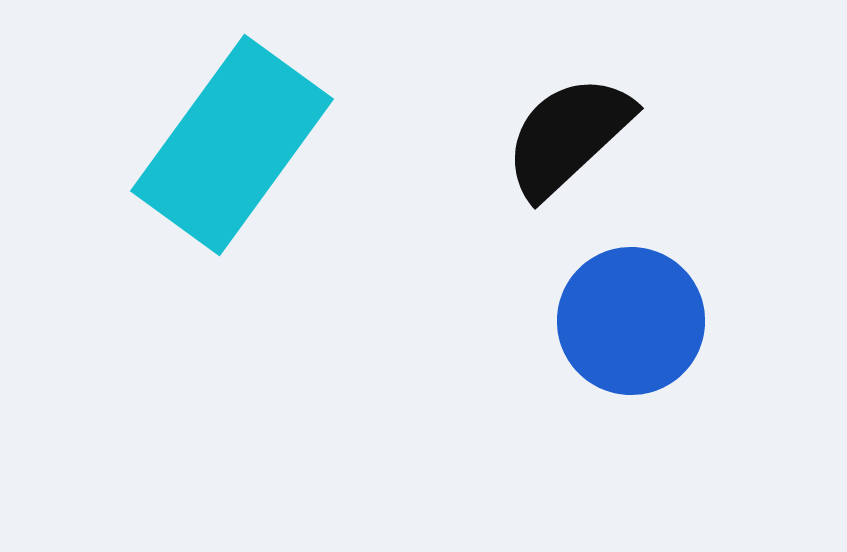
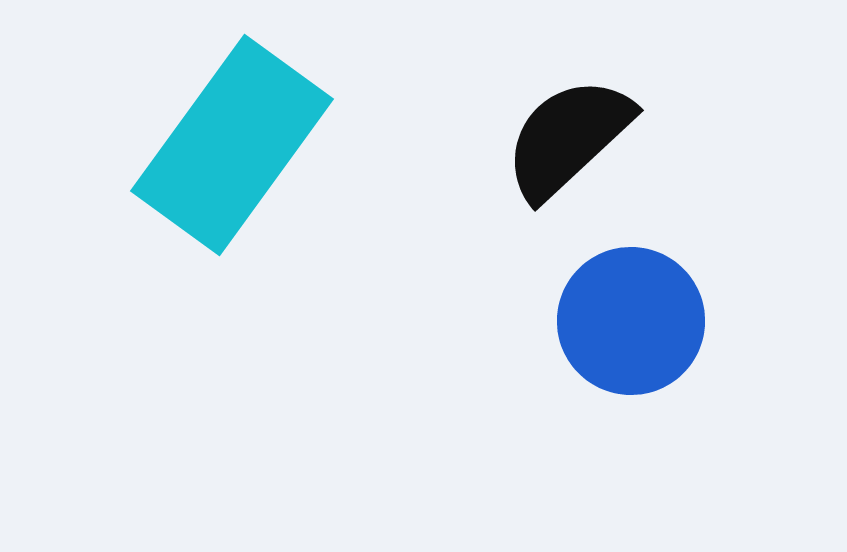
black semicircle: moved 2 px down
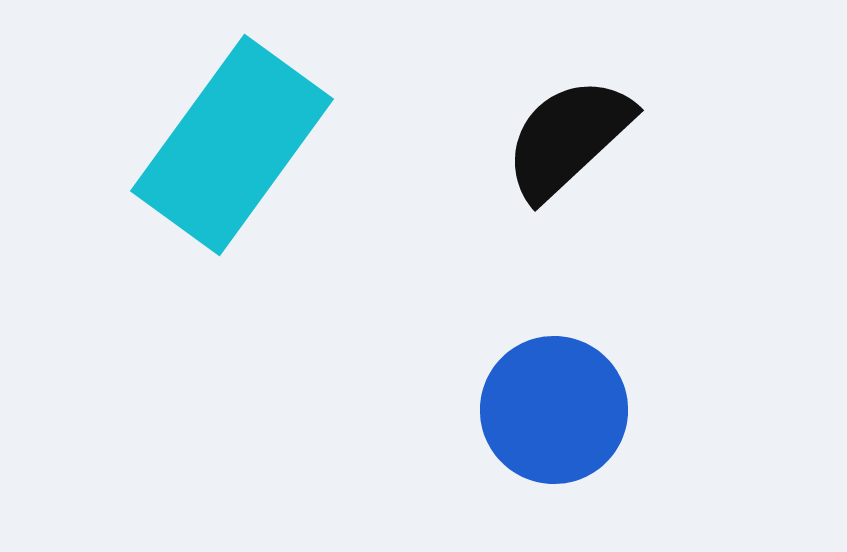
blue circle: moved 77 px left, 89 px down
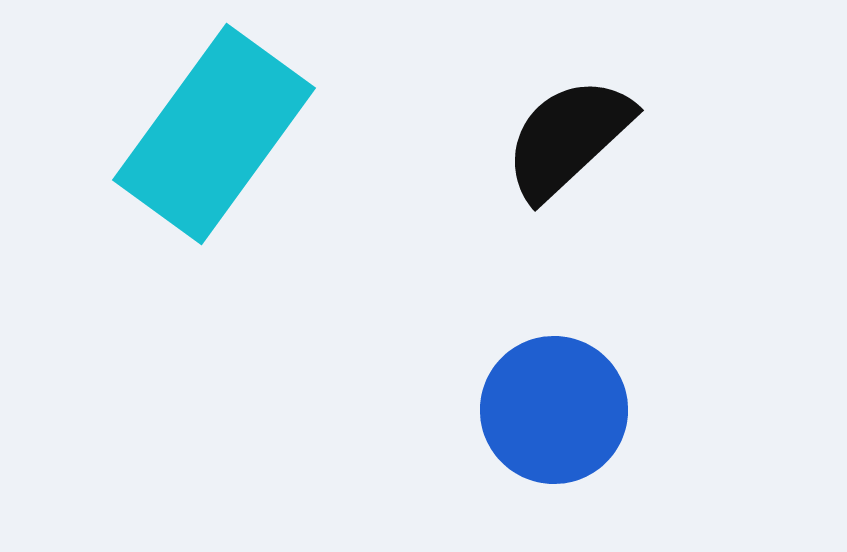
cyan rectangle: moved 18 px left, 11 px up
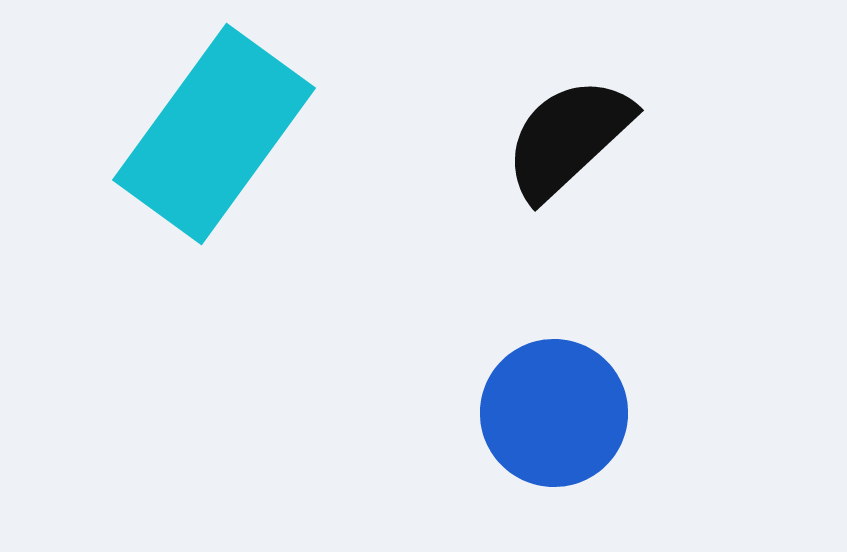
blue circle: moved 3 px down
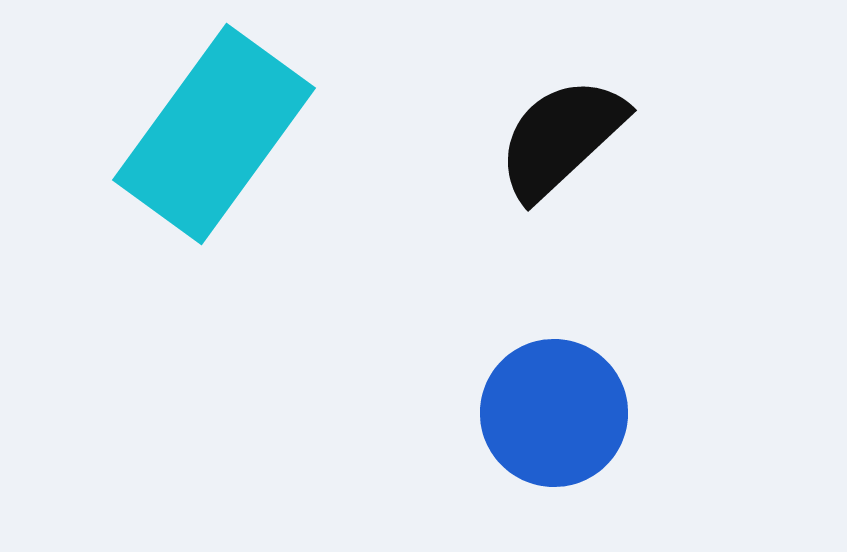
black semicircle: moved 7 px left
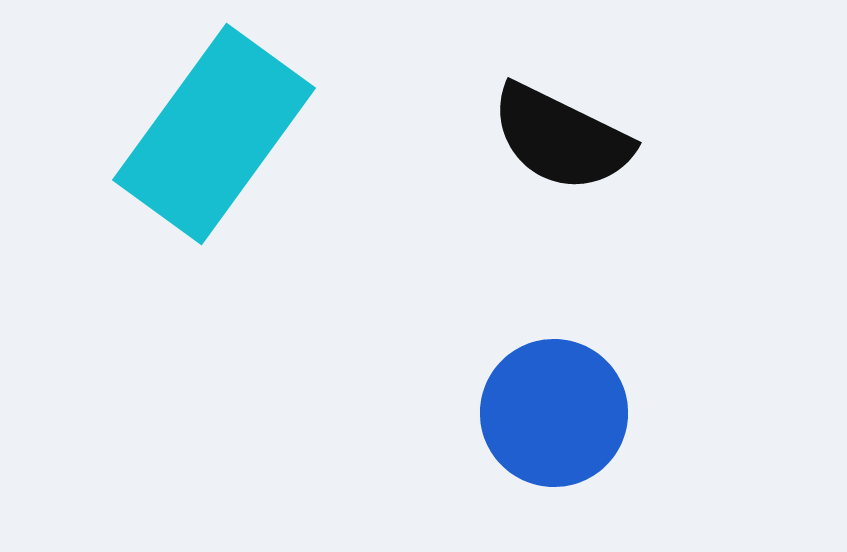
black semicircle: rotated 111 degrees counterclockwise
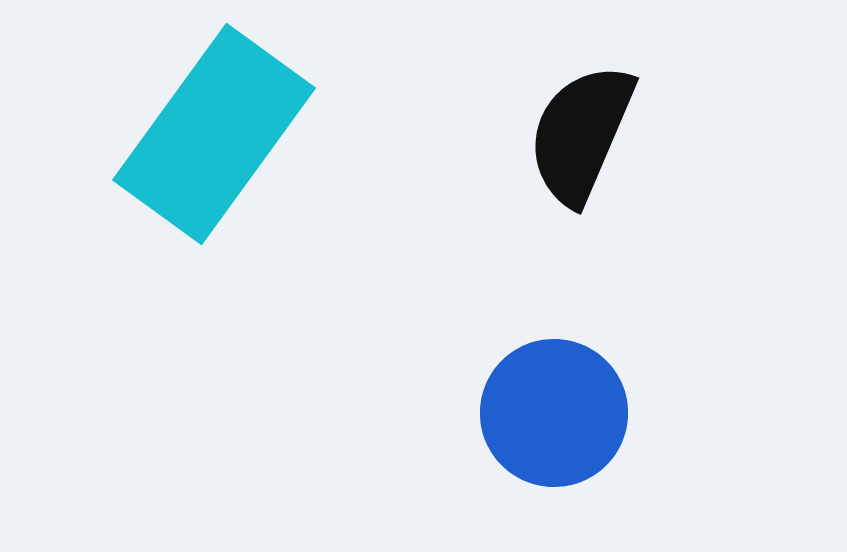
black semicircle: moved 20 px right, 4 px up; rotated 87 degrees clockwise
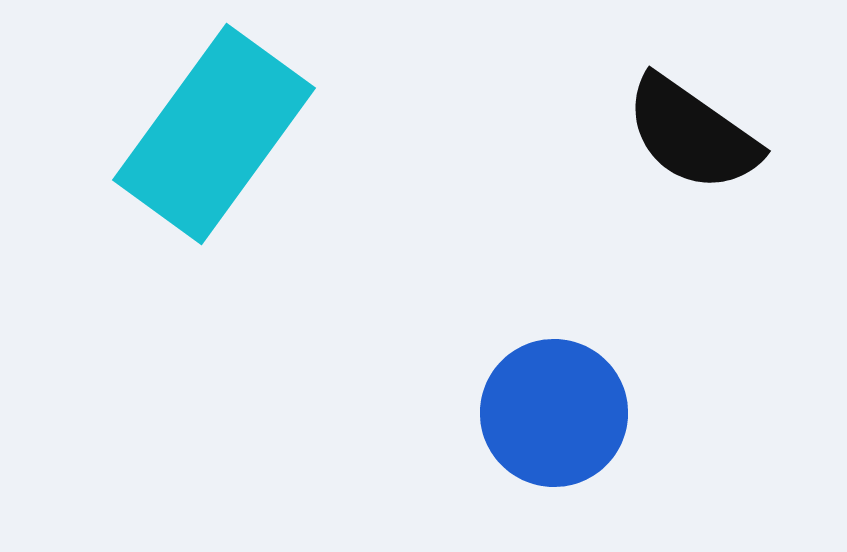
black semicircle: moved 111 px right; rotated 78 degrees counterclockwise
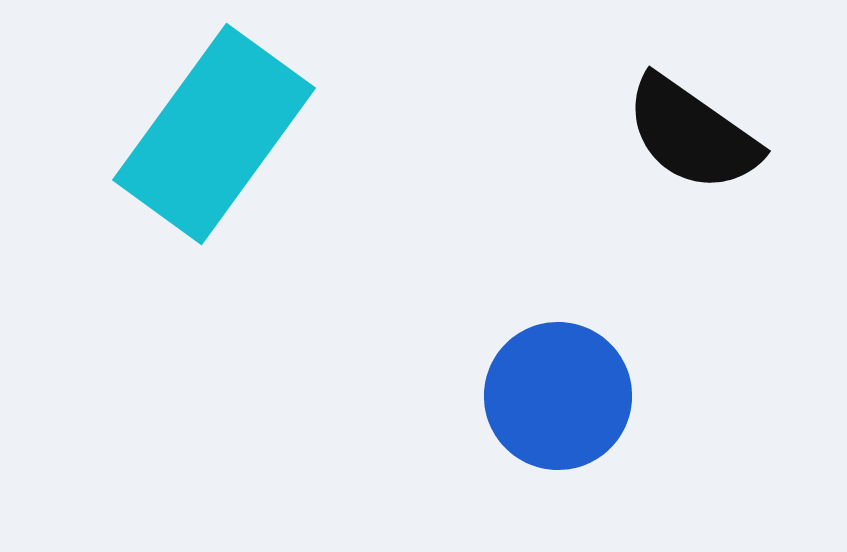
blue circle: moved 4 px right, 17 px up
